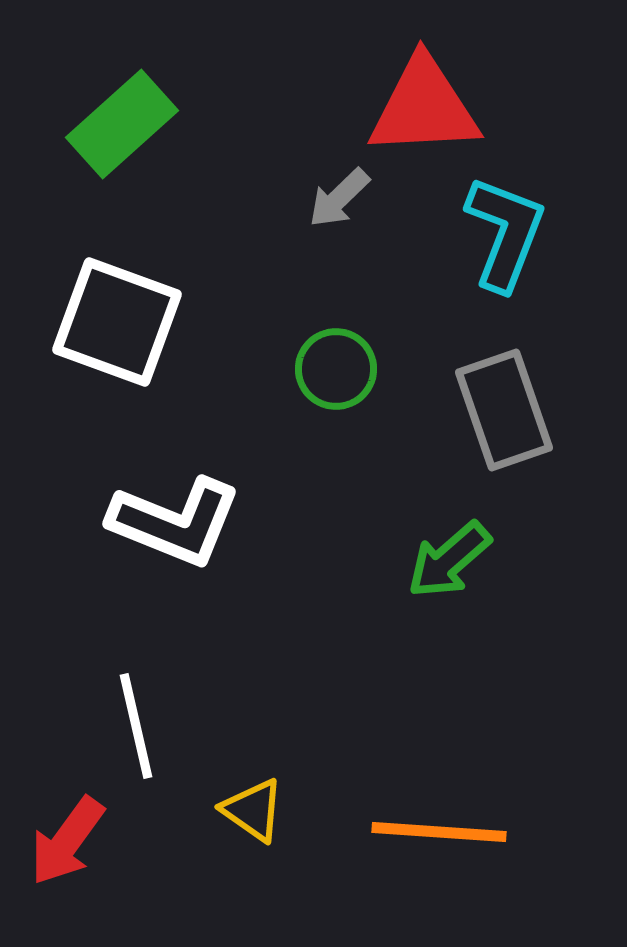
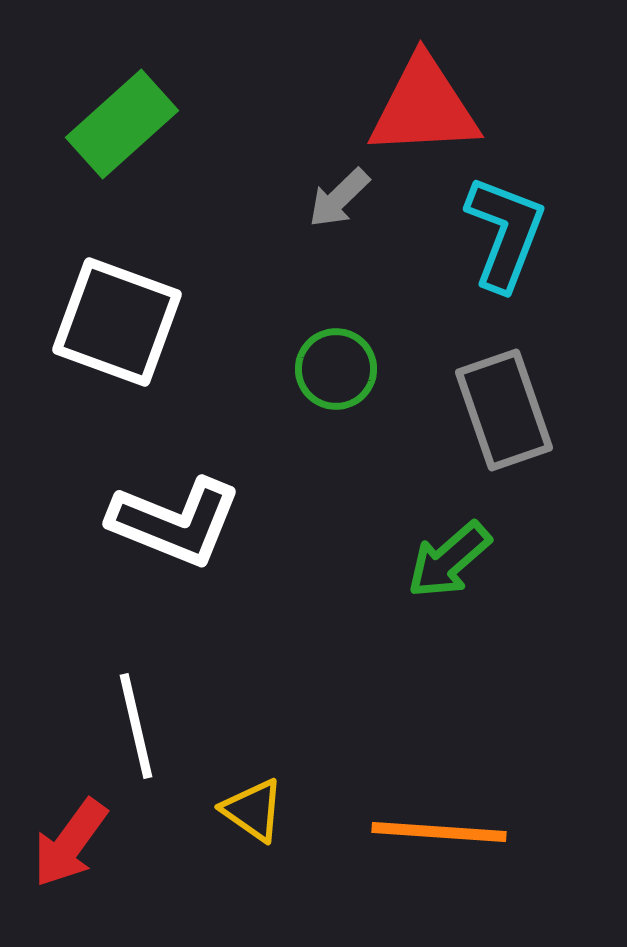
red arrow: moved 3 px right, 2 px down
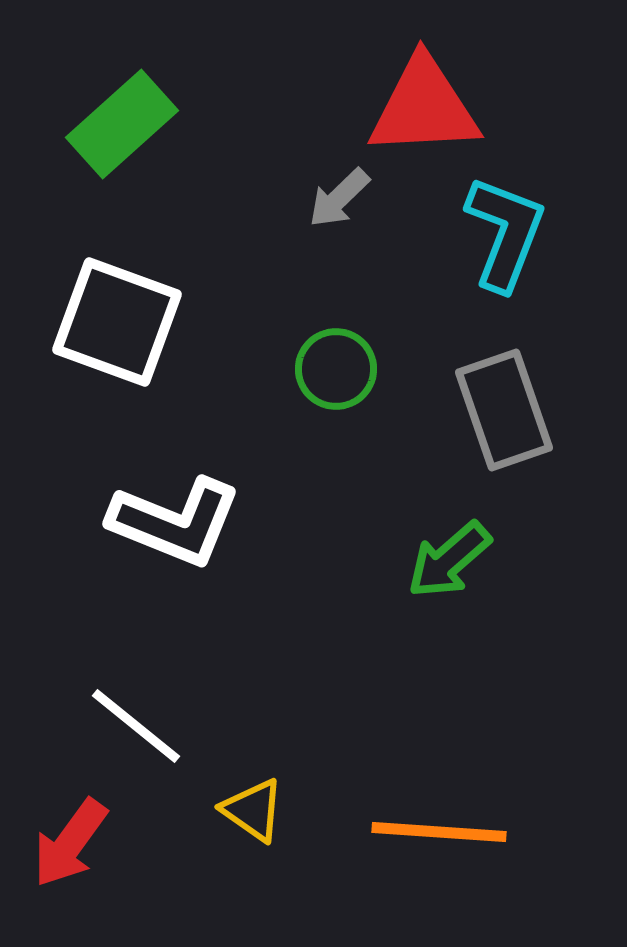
white line: rotated 38 degrees counterclockwise
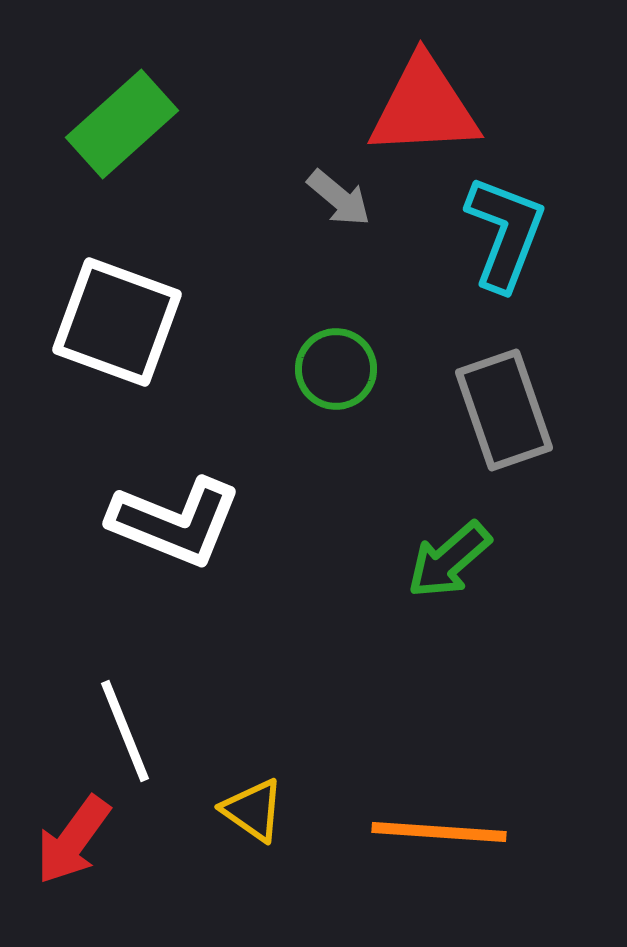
gray arrow: rotated 96 degrees counterclockwise
white line: moved 11 px left, 5 px down; rotated 29 degrees clockwise
red arrow: moved 3 px right, 3 px up
